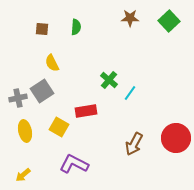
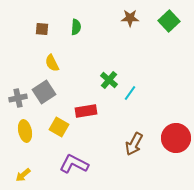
gray square: moved 2 px right, 1 px down
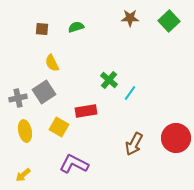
green semicircle: rotated 112 degrees counterclockwise
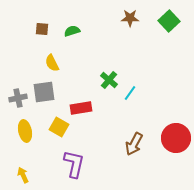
green semicircle: moved 4 px left, 4 px down
gray square: rotated 25 degrees clockwise
red rectangle: moved 5 px left, 3 px up
purple L-shape: rotated 76 degrees clockwise
yellow arrow: rotated 105 degrees clockwise
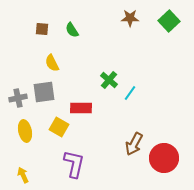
green semicircle: moved 1 px up; rotated 105 degrees counterclockwise
red rectangle: rotated 10 degrees clockwise
red circle: moved 12 px left, 20 px down
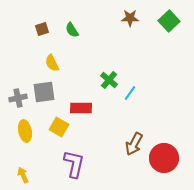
brown square: rotated 24 degrees counterclockwise
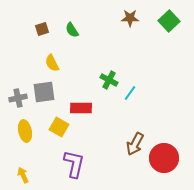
green cross: rotated 12 degrees counterclockwise
brown arrow: moved 1 px right
